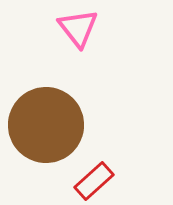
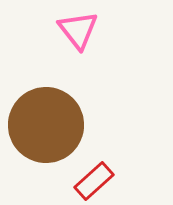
pink triangle: moved 2 px down
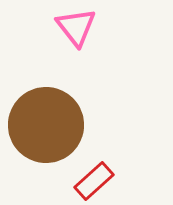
pink triangle: moved 2 px left, 3 px up
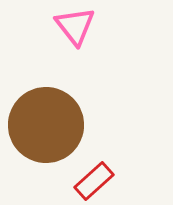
pink triangle: moved 1 px left, 1 px up
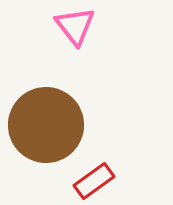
red rectangle: rotated 6 degrees clockwise
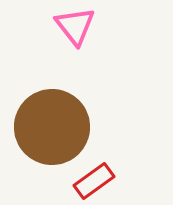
brown circle: moved 6 px right, 2 px down
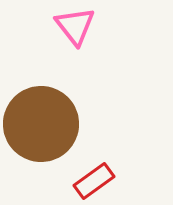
brown circle: moved 11 px left, 3 px up
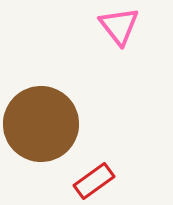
pink triangle: moved 44 px right
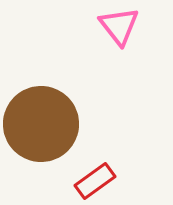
red rectangle: moved 1 px right
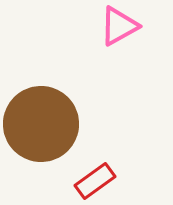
pink triangle: rotated 39 degrees clockwise
